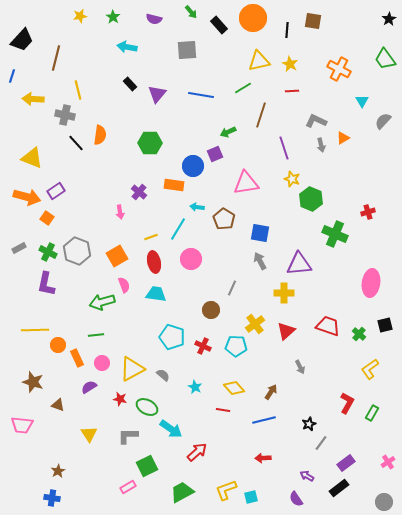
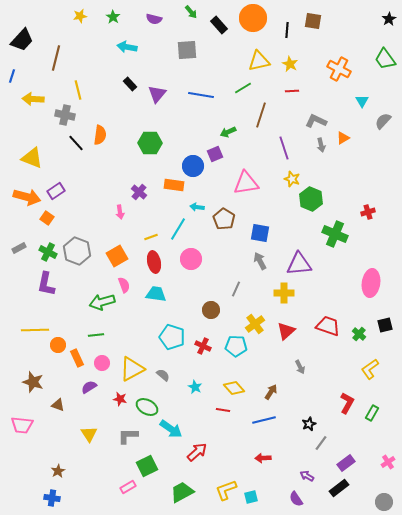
gray line at (232, 288): moved 4 px right, 1 px down
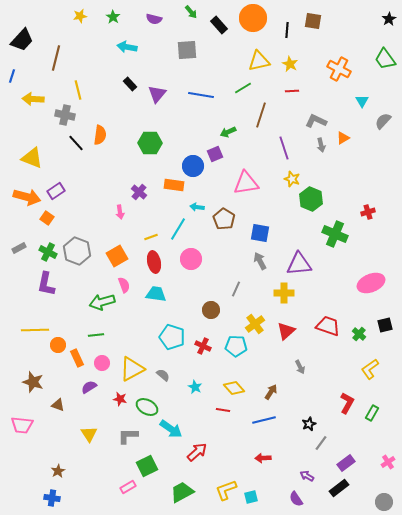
pink ellipse at (371, 283): rotated 60 degrees clockwise
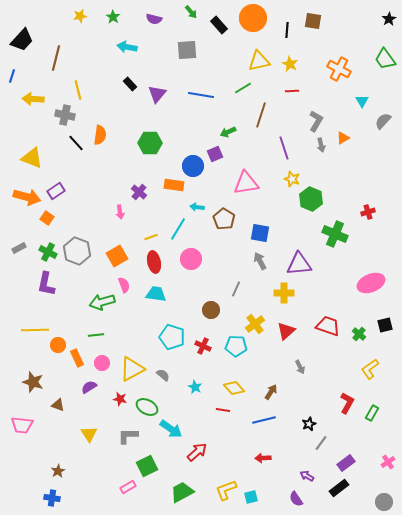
gray L-shape at (316, 121): rotated 95 degrees clockwise
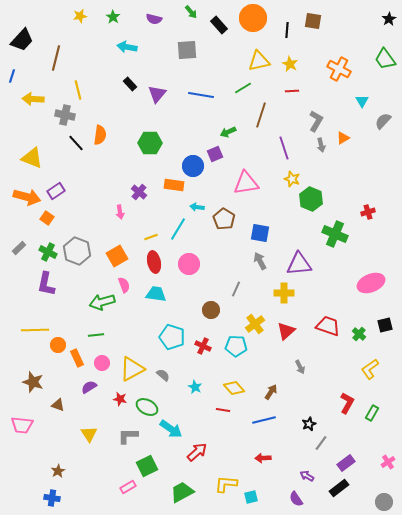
gray rectangle at (19, 248): rotated 16 degrees counterclockwise
pink circle at (191, 259): moved 2 px left, 5 px down
yellow L-shape at (226, 490): moved 6 px up; rotated 25 degrees clockwise
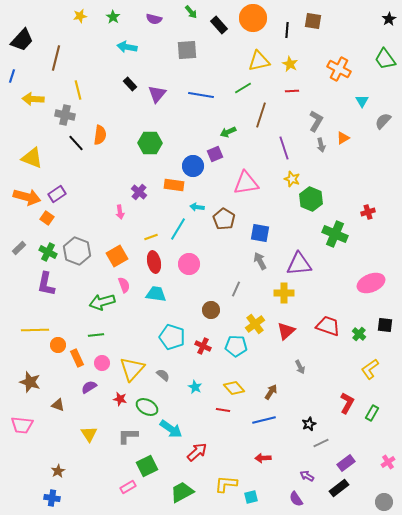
purple rectangle at (56, 191): moved 1 px right, 3 px down
black square at (385, 325): rotated 21 degrees clockwise
yellow triangle at (132, 369): rotated 20 degrees counterclockwise
brown star at (33, 382): moved 3 px left
gray line at (321, 443): rotated 28 degrees clockwise
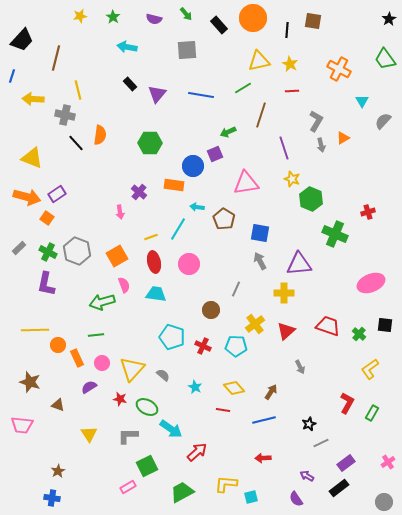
green arrow at (191, 12): moved 5 px left, 2 px down
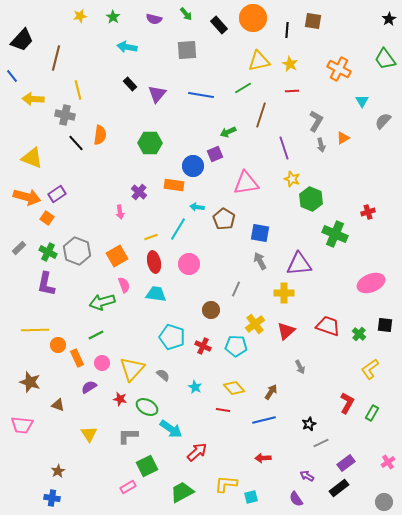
blue line at (12, 76): rotated 56 degrees counterclockwise
green line at (96, 335): rotated 21 degrees counterclockwise
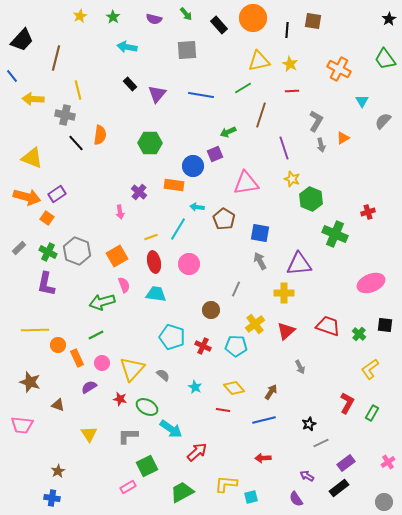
yellow star at (80, 16): rotated 16 degrees counterclockwise
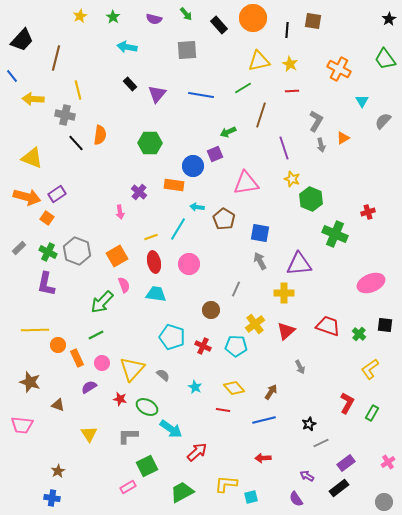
green arrow at (102, 302): rotated 30 degrees counterclockwise
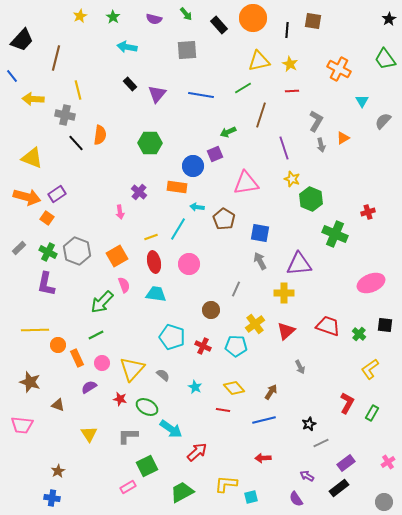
orange rectangle at (174, 185): moved 3 px right, 2 px down
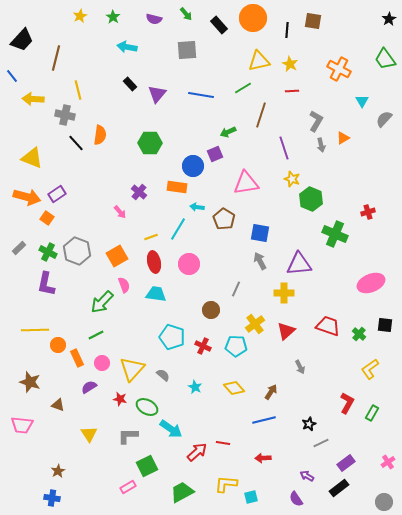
gray semicircle at (383, 121): moved 1 px right, 2 px up
pink arrow at (120, 212): rotated 32 degrees counterclockwise
red line at (223, 410): moved 33 px down
